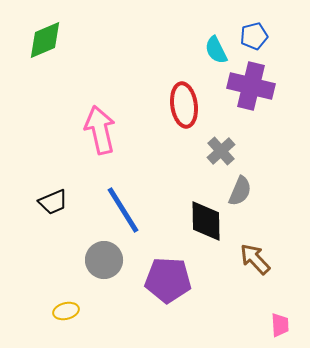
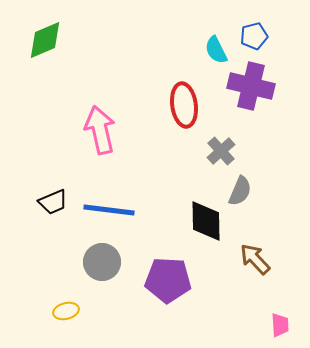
blue line: moved 14 px left; rotated 51 degrees counterclockwise
gray circle: moved 2 px left, 2 px down
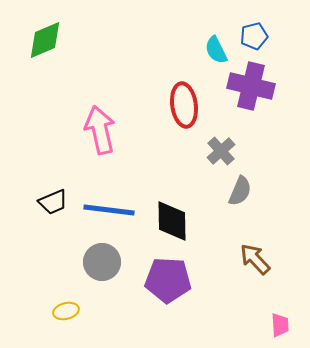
black diamond: moved 34 px left
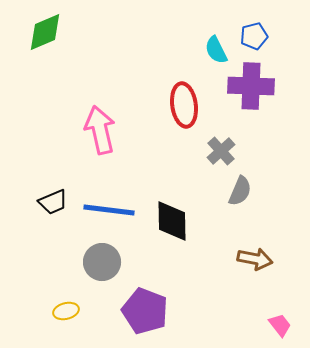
green diamond: moved 8 px up
purple cross: rotated 12 degrees counterclockwise
brown arrow: rotated 144 degrees clockwise
purple pentagon: moved 23 px left, 31 px down; rotated 18 degrees clockwise
pink trapezoid: rotated 35 degrees counterclockwise
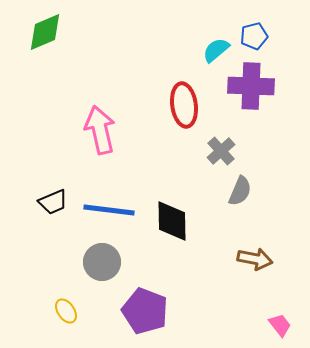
cyan semicircle: rotated 76 degrees clockwise
yellow ellipse: rotated 70 degrees clockwise
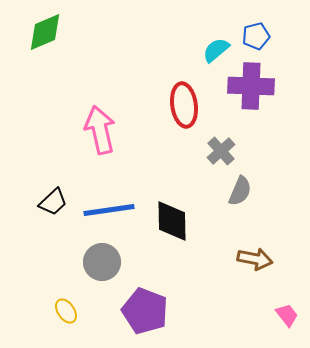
blue pentagon: moved 2 px right
black trapezoid: rotated 20 degrees counterclockwise
blue line: rotated 15 degrees counterclockwise
pink trapezoid: moved 7 px right, 10 px up
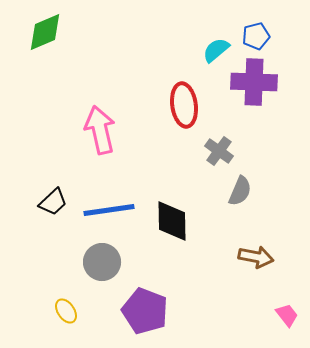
purple cross: moved 3 px right, 4 px up
gray cross: moved 2 px left; rotated 12 degrees counterclockwise
brown arrow: moved 1 px right, 2 px up
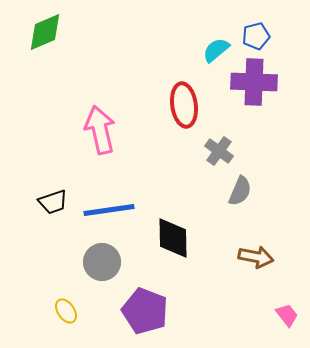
black trapezoid: rotated 24 degrees clockwise
black diamond: moved 1 px right, 17 px down
